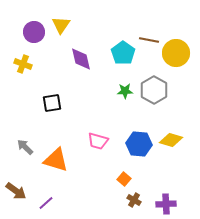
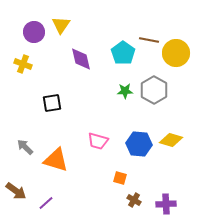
orange square: moved 4 px left, 1 px up; rotated 24 degrees counterclockwise
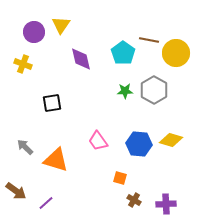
pink trapezoid: rotated 40 degrees clockwise
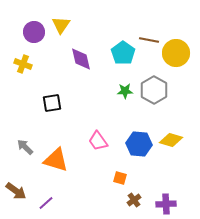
brown cross: rotated 24 degrees clockwise
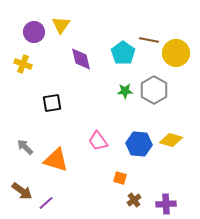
brown arrow: moved 6 px right
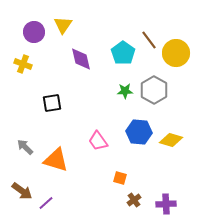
yellow triangle: moved 2 px right
brown line: rotated 42 degrees clockwise
blue hexagon: moved 12 px up
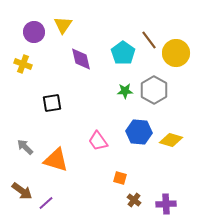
brown cross: rotated 16 degrees counterclockwise
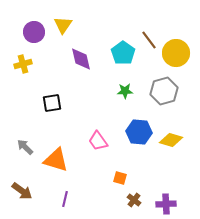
yellow cross: rotated 36 degrees counterclockwise
gray hexagon: moved 10 px right, 1 px down; rotated 16 degrees clockwise
purple line: moved 19 px right, 4 px up; rotated 35 degrees counterclockwise
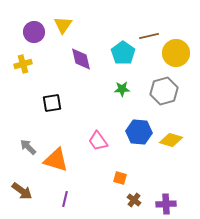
brown line: moved 4 px up; rotated 66 degrees counterclockwise
green star: moved 3 px left, 2 px up
gray arrow: moved 3 px right
